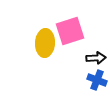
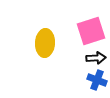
pink square: moved 21 px right
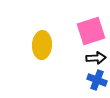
yellow ellipse: moved 3 px left, 2 px down
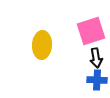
black arrow: rotated 84 degrees clockwise
blue cross: rotated 18 degrees counterclockwise
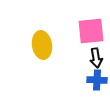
pink square: rotated 12 degrees clockwise
yellow ellipse: rotated 12 degrees counterclockwise
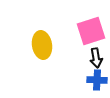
pink square: rotated 12 degrees counterclockwise
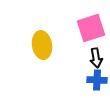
pink square: moved 3 px up
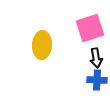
pink square: moved 1 px left
yellow ellipse: rotated 12 degrees clockwise
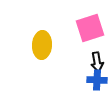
black arrow: moved 1 px right, 4 px down
